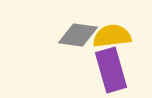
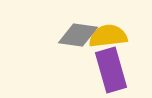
yellow semicircle: moved 4 px left
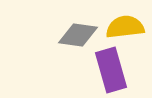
yellow semicircle: moved 17 px right, 9 px up
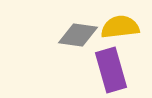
yellow semicircle: moved 5 px left
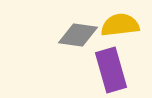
yellow semicircle: moved 2 px up
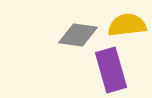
yellow semicircle: moved 7 px right
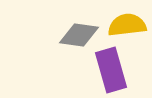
gray diamond: moved 1 px right
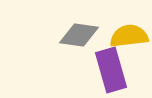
yellow semicircle: moved 2 px right, 11 px down
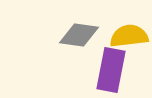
purple rectangle: rotated 27 degrees clockwise
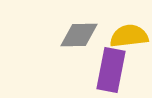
gray diamond: rotated 9 degrees counterclockwise
